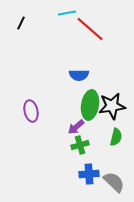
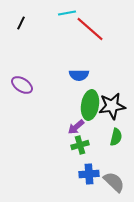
purple ellipse: moved 9 px left, 26 px up; rotated 45 degrees counterclockwise
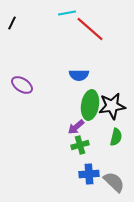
black line: moved 9 px left
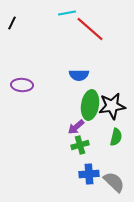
purple ellipse: rotated 30 degrees counterclockwise
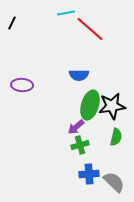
cyan line: moved 1 px left
green ellipse: rotated 8 degrees clockwise
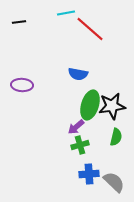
black line: moved 7 px right, 1 px up; rotated 56 degrees clockwise
blue semicircle: moved 1 px left, 1 px up; rotated 12 degrees clockwise
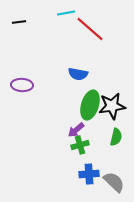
purple arrow: moved 3 px down
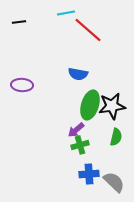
red line: moved 2 px left, 1 px down
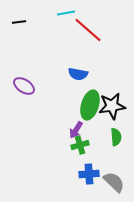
purple ellipse: moved 2 px right, 1 px down; rotated 30 degrees clockwise
purple arrow: rotated 18 degrees counterclockwise
green semicircle: rotated 18 degrees counterclockwise
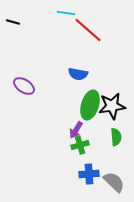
cyan line: rotated 18 degrees clockwise
black line: moved 6 px left; rotated 24 degrees clockwise
